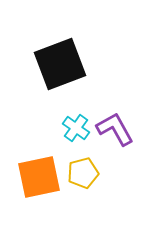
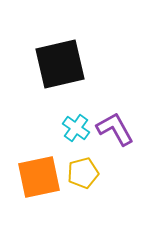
black square: rotated 8 degrees clockwise
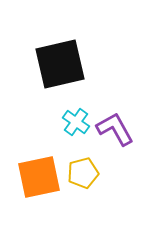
cyan cross: moved 6 px up
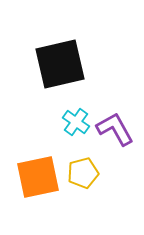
orange square: moved 1 px left
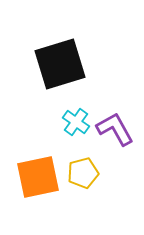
black square: rotated 4 degrees counterclockwise
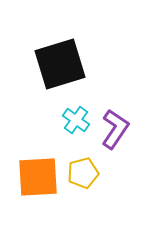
cyan cross: moved 2 px up
purple L-shape: rotated 63 degrees clockwise
orange square: rotated 9 degrees clockwise
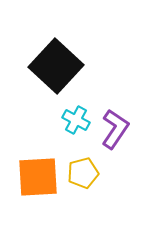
black square: moved 4 px left, 2 px down; rotated 30 degrees counterclockwise
cyan cross: rotated 8 degrees counterclockwise
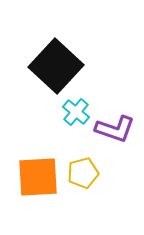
cyan cross: moved 8 px up; rotated 12 degrees clockwise
purple L-shape: rotated 75 degrees clockwise
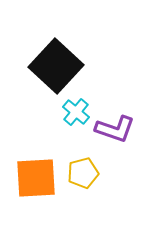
orange square: moved 2 px left, 1 px down
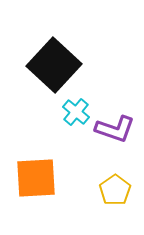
black square: moved 2 px left, 1 px up
yellow pentagon: moved 32 px right, 17 px down; rotated 20 degrees counterclockwise
